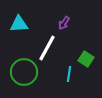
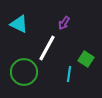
cyan triangle: rotated 30 degrees clockwise
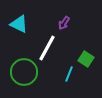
cyan line: rotated 14 degrees clockwise
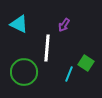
purple arrow: moved 2 px down
white line: rotated 24 degrees counterclockwise
green square: moved 4 px down
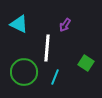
purple arrow: moved 1 px right
cyan line: moved 14 px left, 3 px down
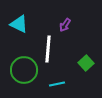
white line: moved 1 px right, 1 px down
green square: rotated 14 degrees clockwise
green circle: moved 2 px up
cyan line: moved 2 px right, 7 px down; rotated 56 degrees clockwise
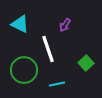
cyan triangle: moved 1 px right
white line: rotated 24 degrees counterclockwise
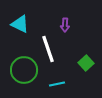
purple arrow: rotated 32 degrees counterclockwise
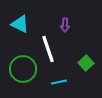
green circle: moved 1 px left, 1 px up
cyan line: moved 2 px right, 2 px up
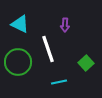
green circle: moved 5 px left, 7 px up
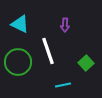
white line: moved 2 px down
cyan line: moved 4 px right, 3 px down
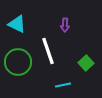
cyan triangle: moved 3 px left
